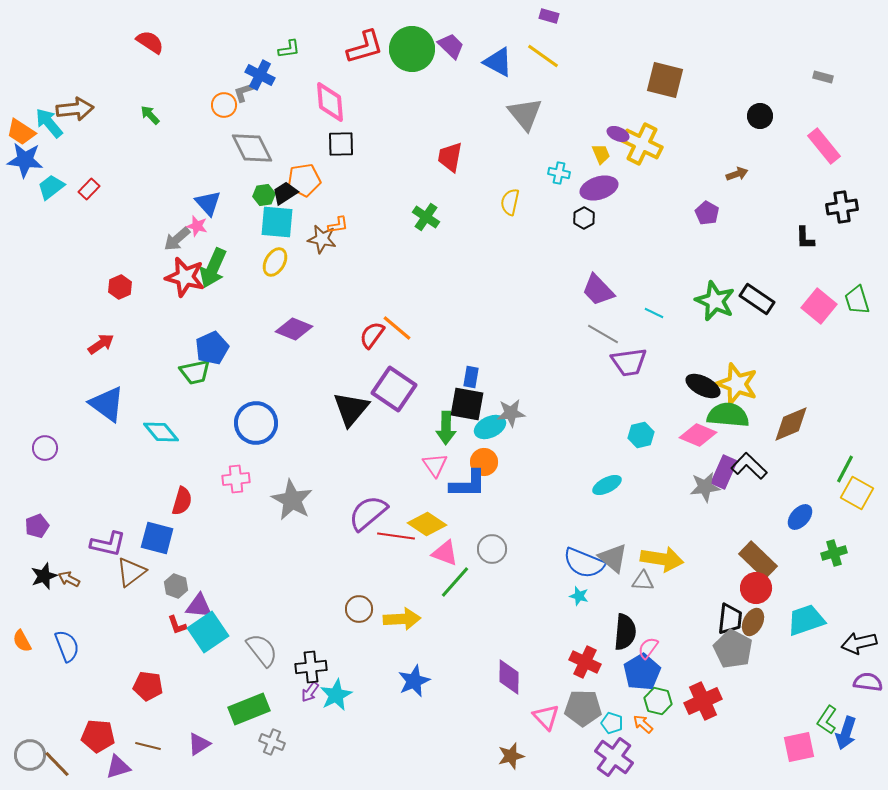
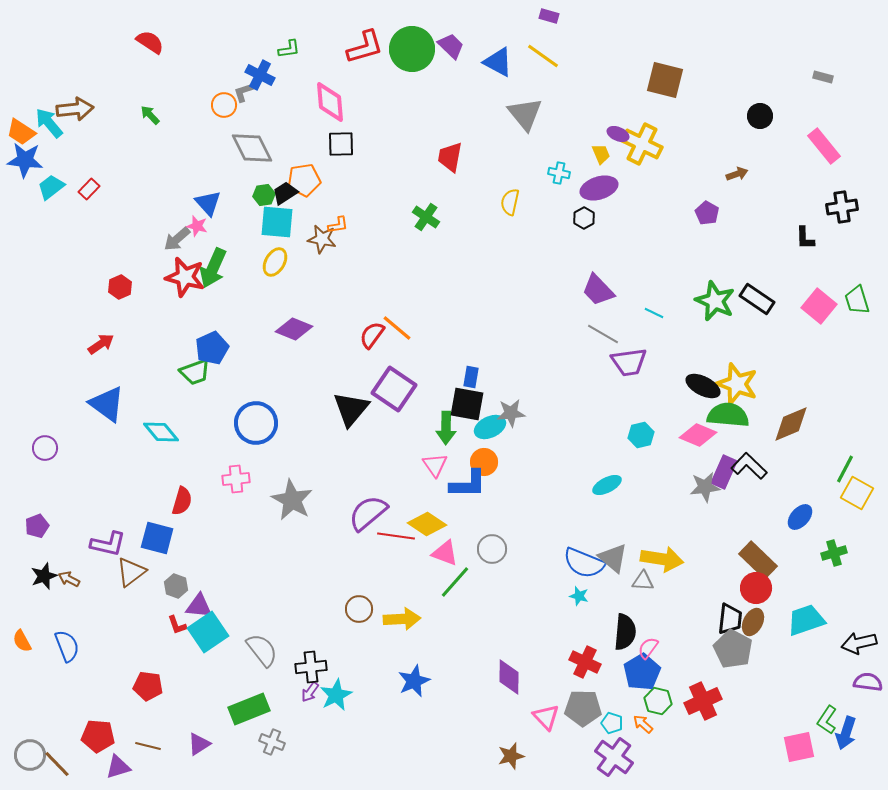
green trapezoid at (195, 372): rotated 8 degrees counterclockwise
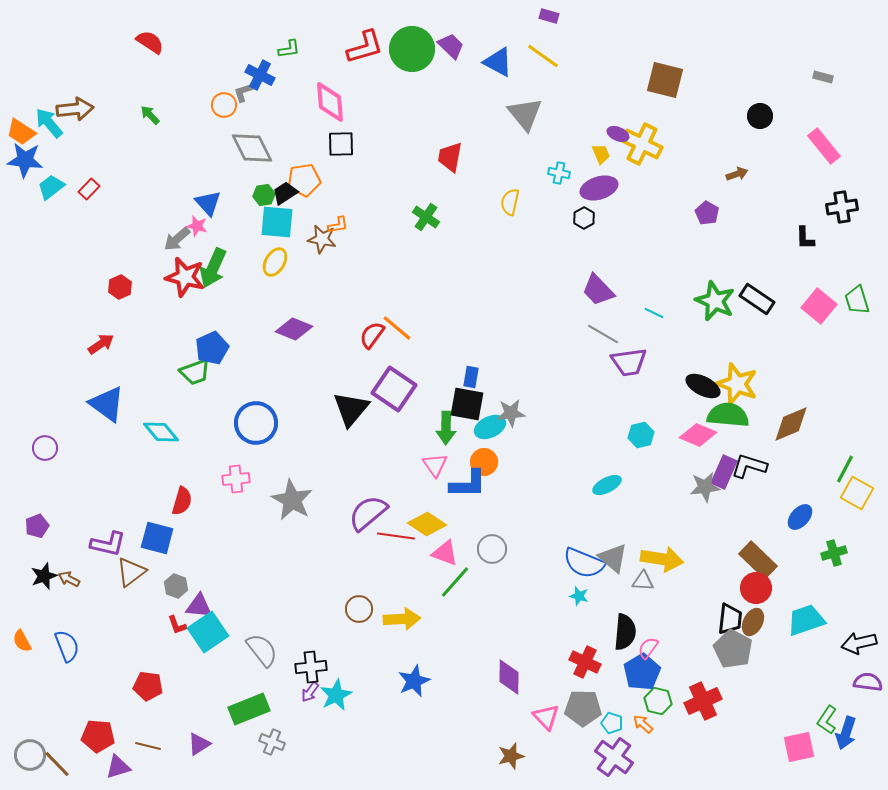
black L-shape at (749, 466): rotated 27 degrees counterclockwise
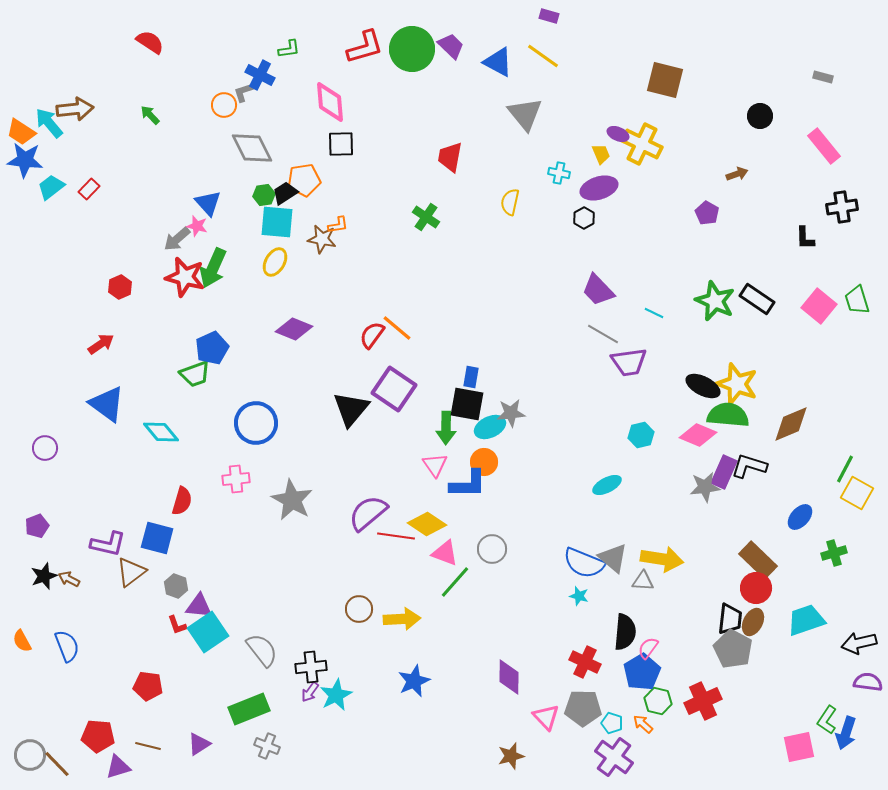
green trapezoid at (195, 372): moved 2 px down
gray cross at (272, 742): moved 5 px left, 4 px down
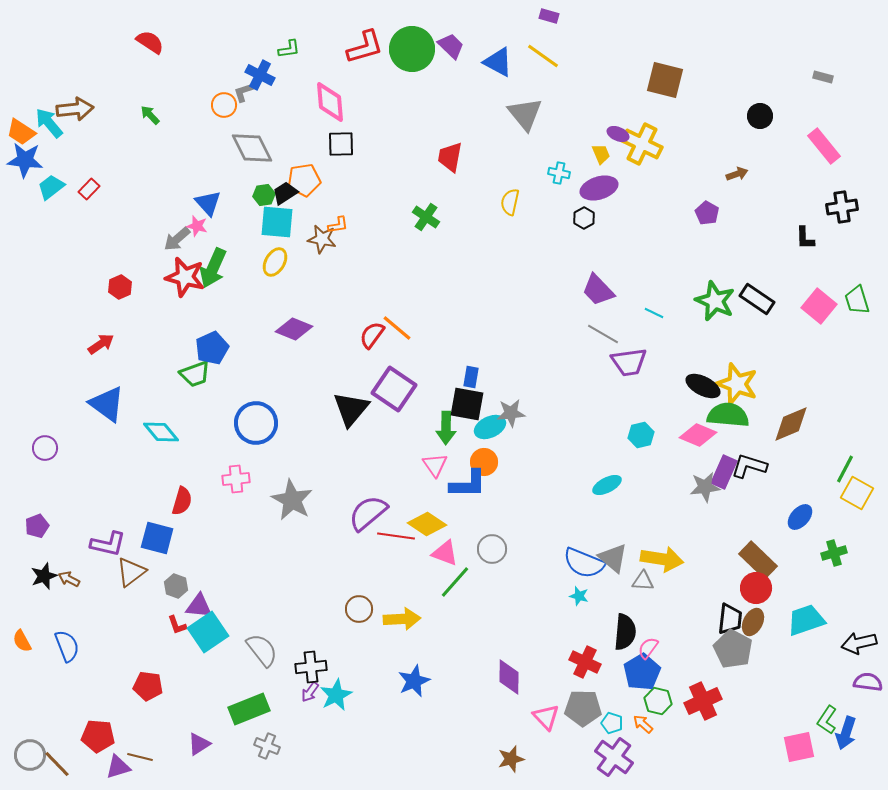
brown line at (148, 746): moved 8 px left, 11 px down
brown star at (511, 756): moved 3 px down
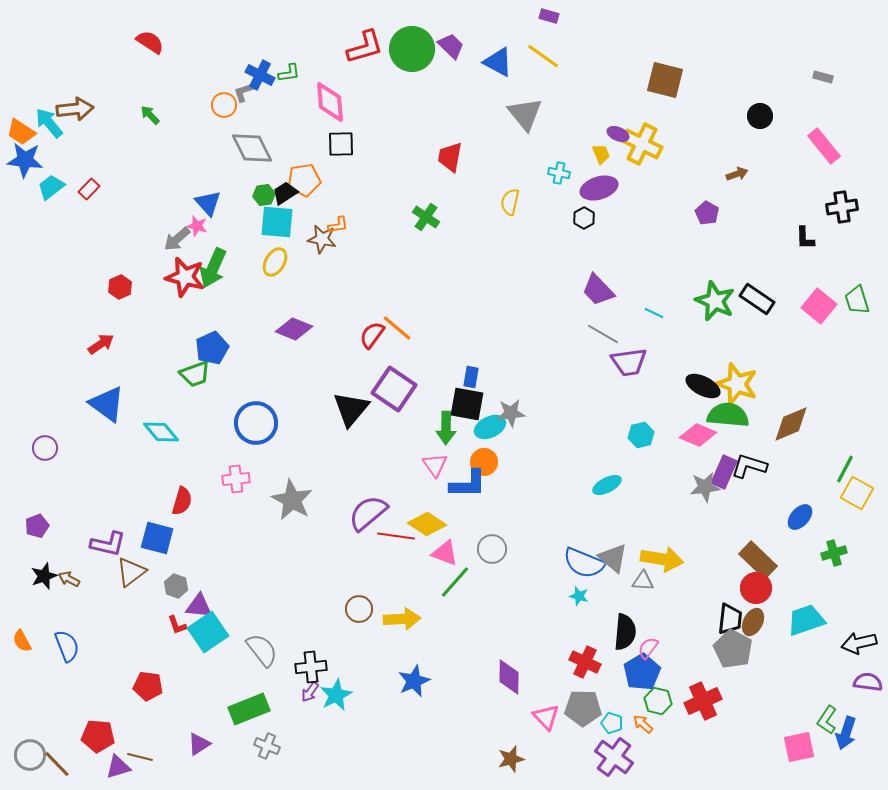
green L-shape at (289, 49): moved 24 px down
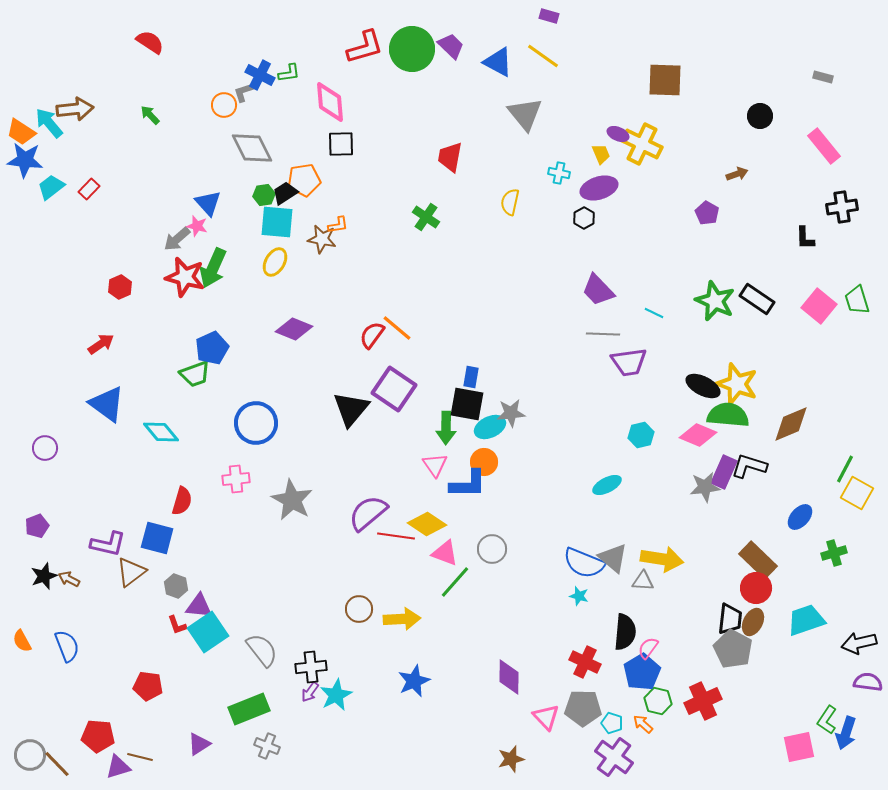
brown square at (665, 80): rotated 12 degrees counterclockwise
gray line at (603, 334): rotated 28 degrees counterclockwise
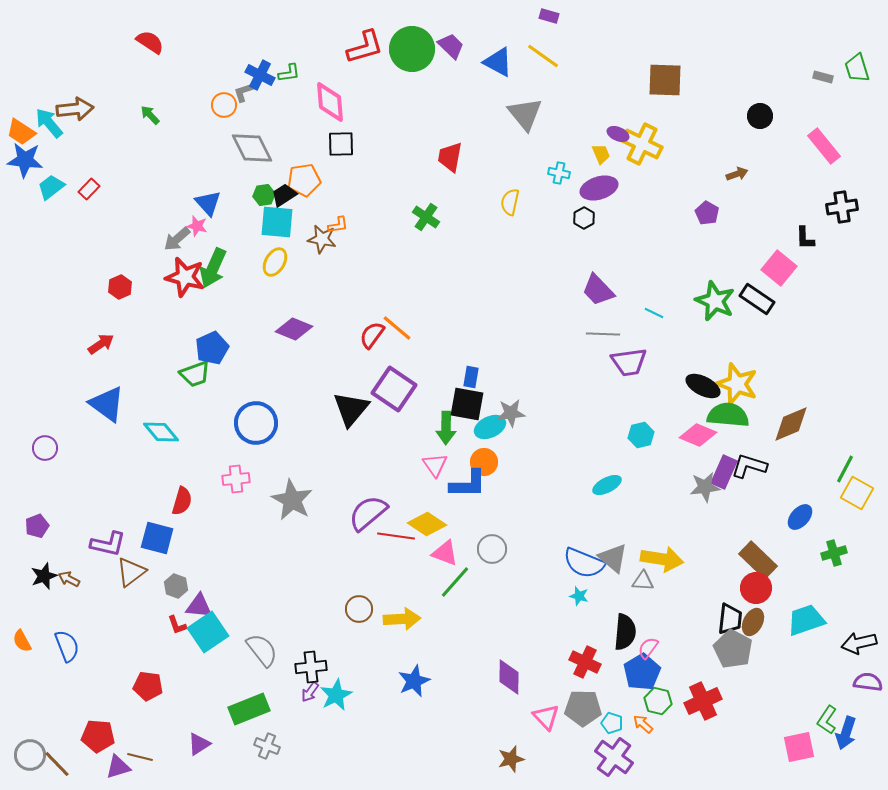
black trapezoid at (285, 193): moved 1 px left, 2 px down
green trapezoid at (857, 300): moved 232 px up
pink square at (819, 306): moved 40 px left, 38 px up
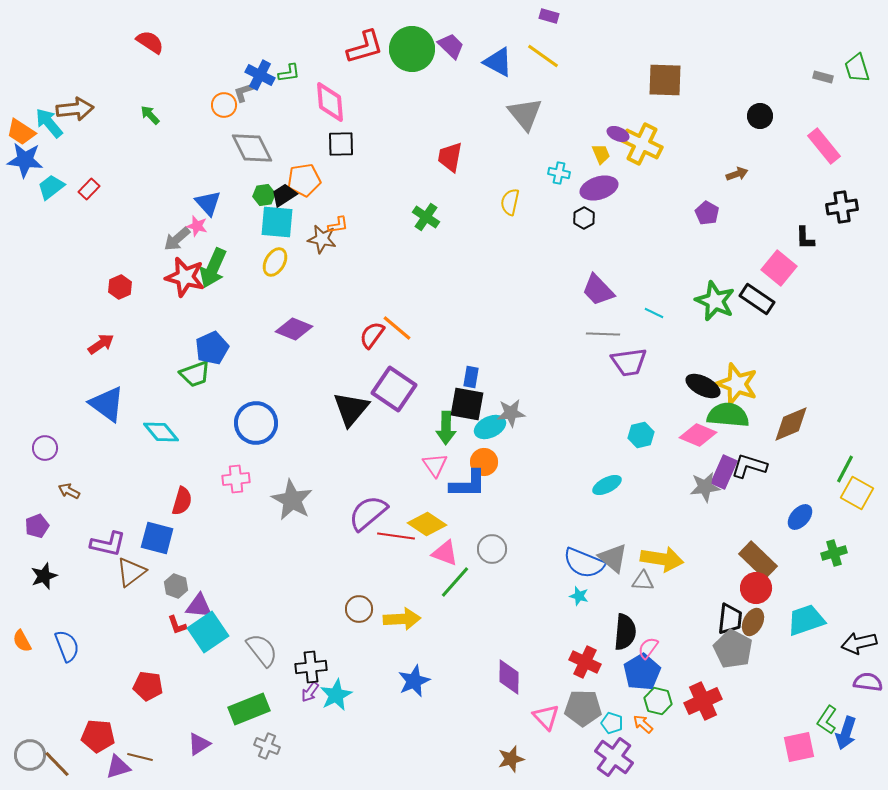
brown arrow at (69, 579): moved 88 px up
